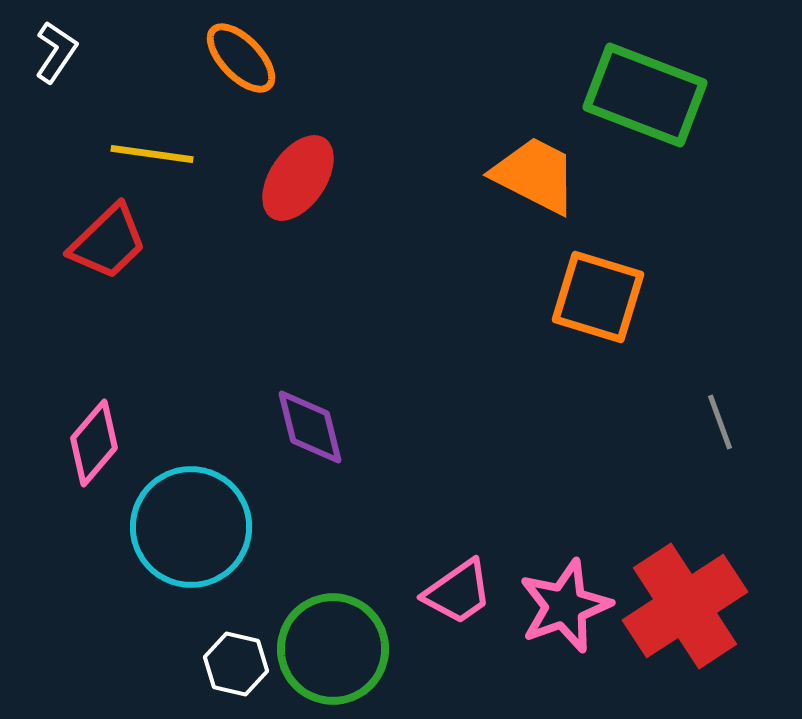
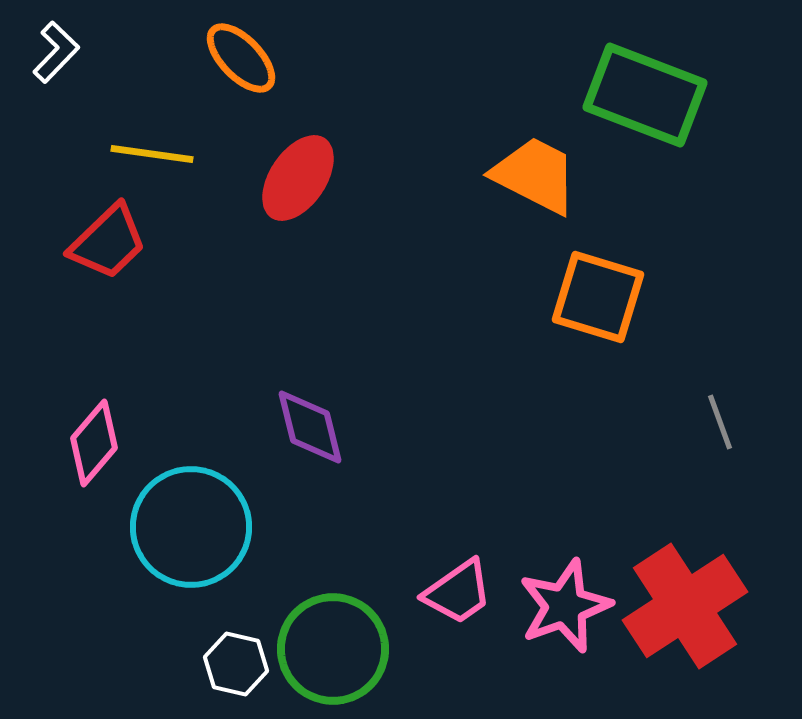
white L-shape: rotated 10 degrees clockwise
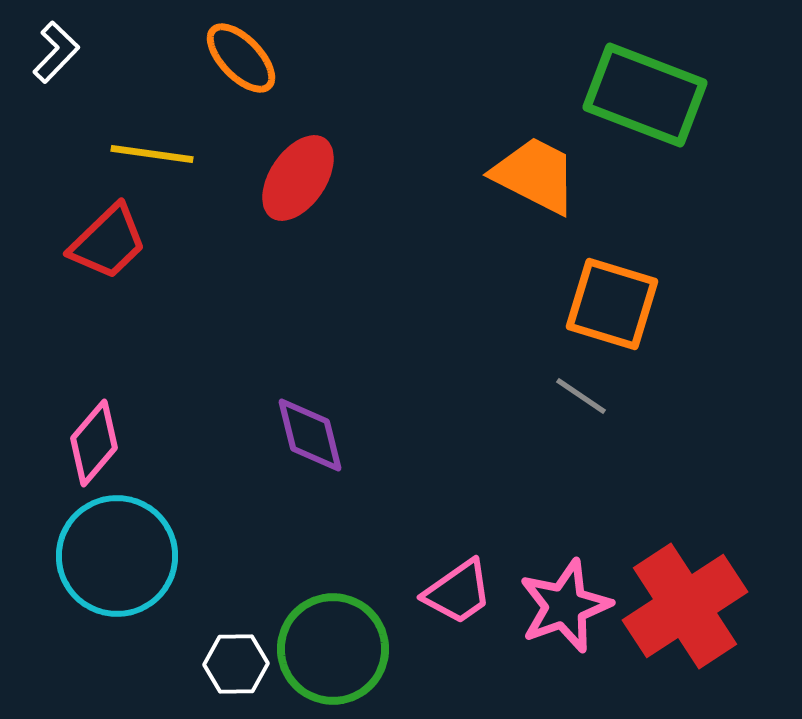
orange square: moved 14 px right, 7 px down
gray line: moved 139 px left, 26 px up; rotated 36 degrees counterclockwise
purple diamond: moved 8 px down
cyan circle: moved 74 px left, 29 px down
white hexagon: rotated 14 degrees counterclockwise
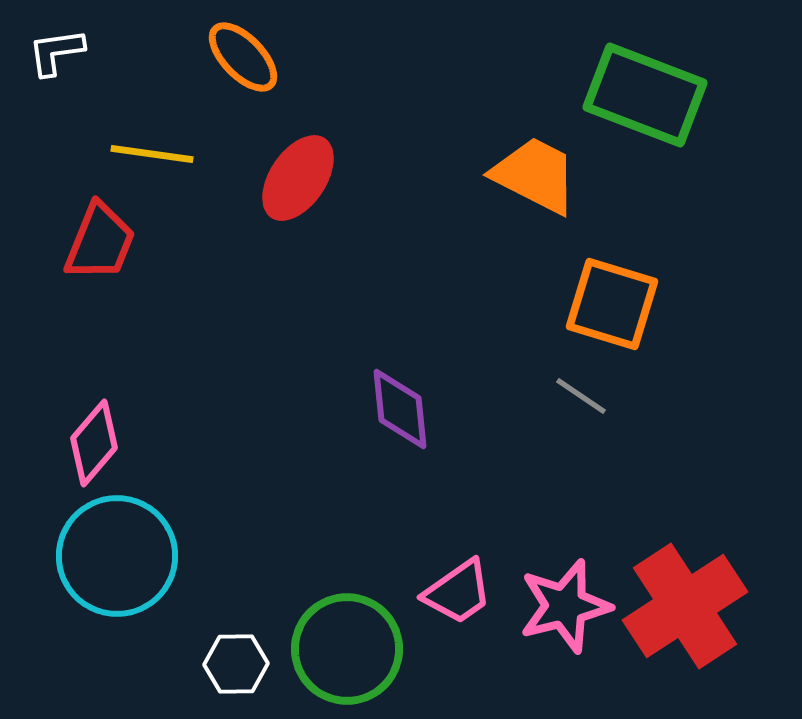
white L-shape: rotated 142 degrees counterclockwise
orange ellipse: moved 2 px right, 1 px up
red trapezoid: moved 8 px left; rotated 24 degrees counterclockwise
purple diamond: moved 90 px right, 26 px up; rotated 8 degrees clockwise
pink star: rotated 6 degrees clockwise
green circle: moved 14 px right
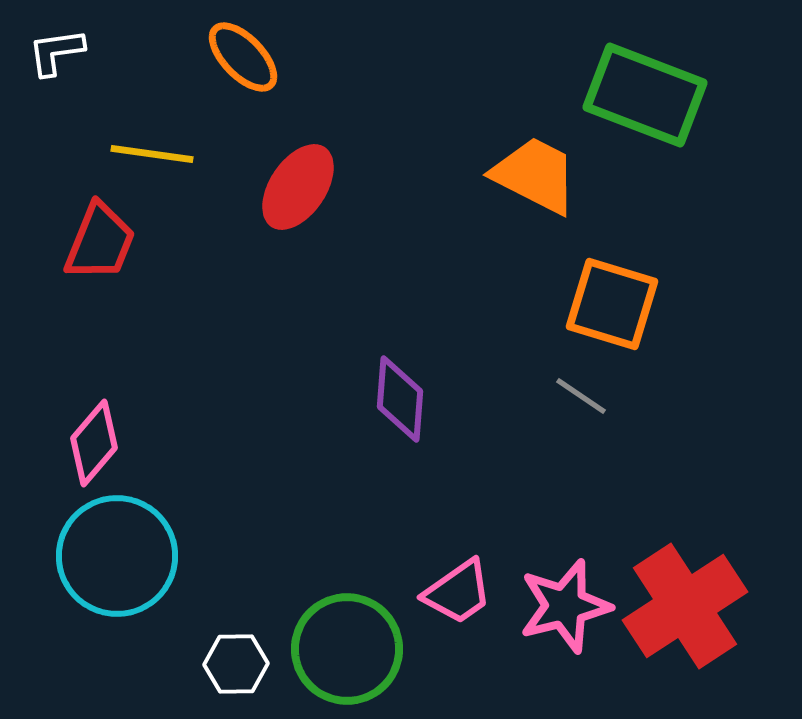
red ellipse: moved 9 px down
purple diamond: moved 10 px up; rotated 10 degrees clockwise
